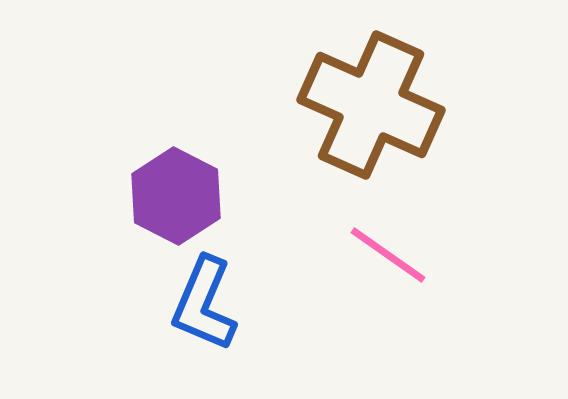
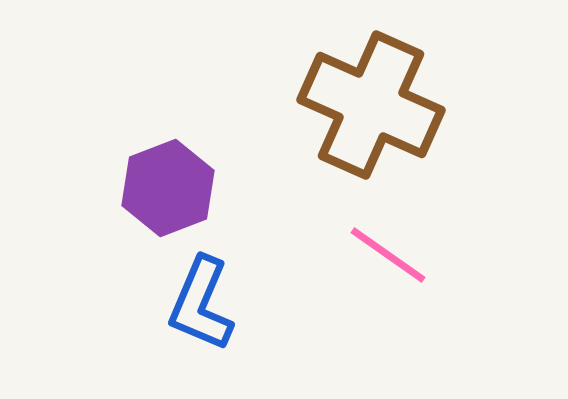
purple hexagon: moved 8 px left, 8 px up; rotated 12 degrees clockwise
blue L-shape: moved 3 px left
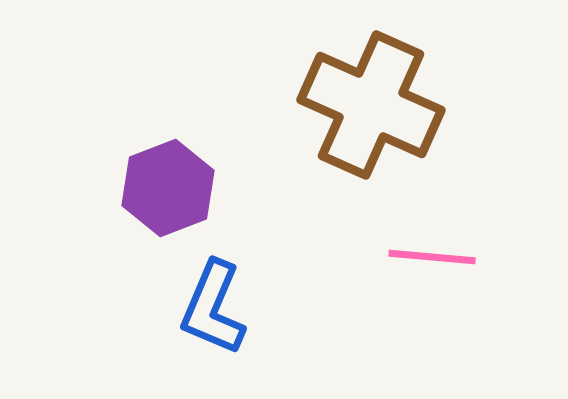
pink line: moved 44 px right, 2 px down; rotated 30 degrees counterclockwise
blue L-shape: moved 12 px right, 4 px down
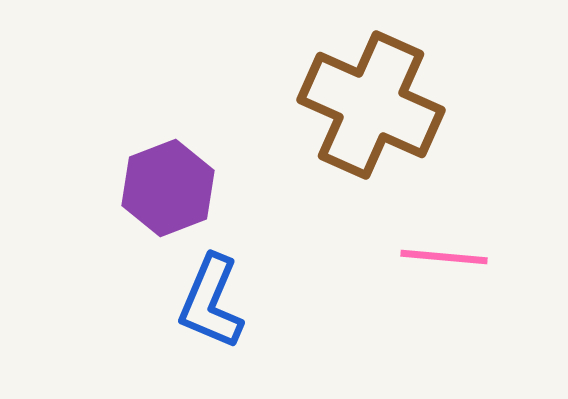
pink line: moved 12 px right
blue L-shape: moved 2 px left, 6 px up
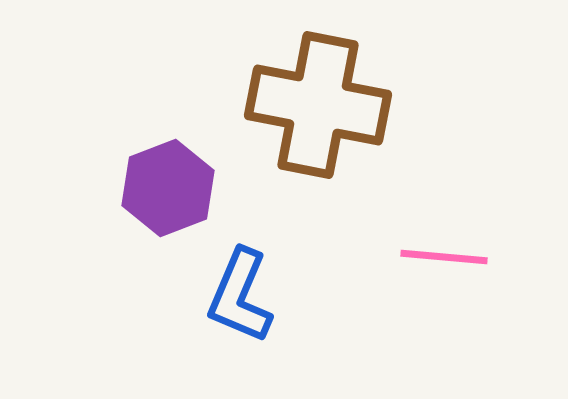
brown cross: moved 53 px left; rotated 13 degrees counterclockwise
blue L-shape: moved 29 px right, 6 px up
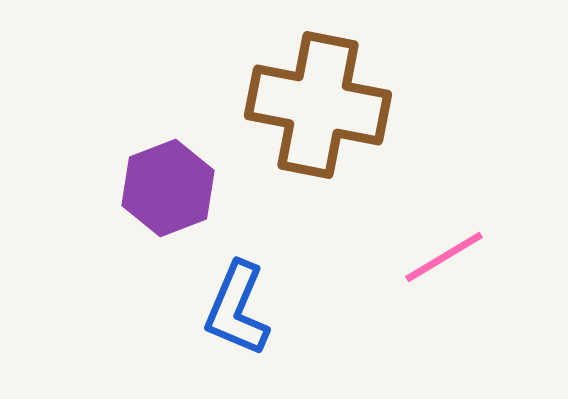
pink line: rotated 36 degrees counterclockwise
blue L-shape: moved 3 px left, 13 px down
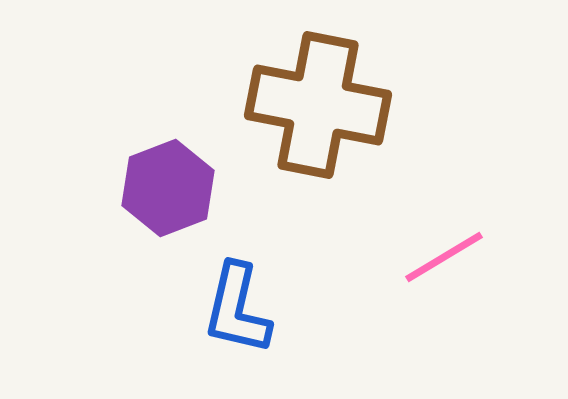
blue L-shape: rotated 10 degrees counterclockwise
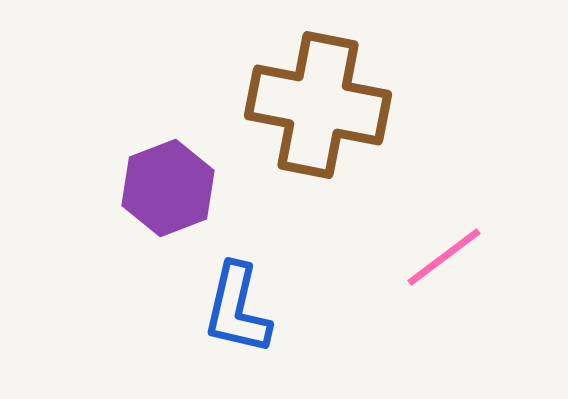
pink line: rotated 6 degrees counterclockwise
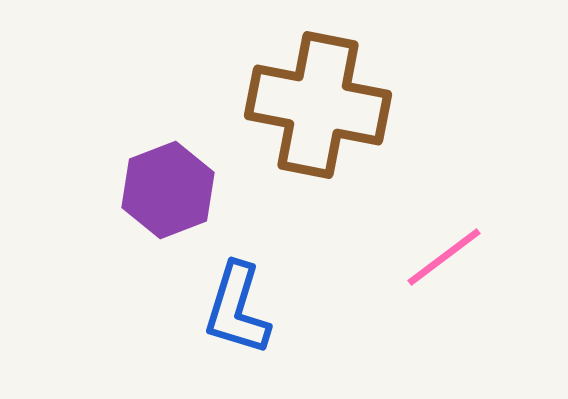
purple hexagon: moved 2 px down
blue L-shape: rotated 4 degrees clockwise
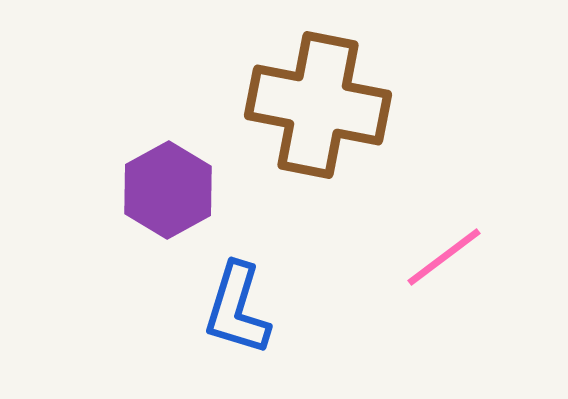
purple hexagon: rotated 8 degrees counterclockwise
